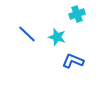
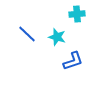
cyan cross: rotated 14 degrees clockwise
blue L-shape: rotated 140 degrees clockwise
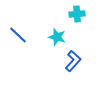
blue line: moved 9 px left, 1 px down
blue L-shape: rotated 30 degrees counterclockwise
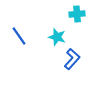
blue line: moved 1 px right, 1 px down; rotated 12 degrees clockwise
blue L-shape: moved 1 px left, 2 px up
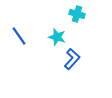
cyan cross: rotated 21 degrees clockwise
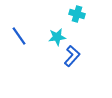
cyan star: rotated 24 degrees counterclockwise
blue L-shape: moved 3 px up
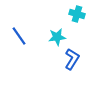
blue L-shape: moved 3 px down; rotated 10 degrees counterclockwise
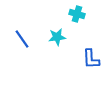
blue line: moved 3 px right, 3 px down
blue L-shape: moved 19 px right; rotated 145 degrees clockwise
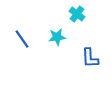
cyan cross: rotated 21 degrees clockwise
blue L-shape: moved 1 px left, 1 px up
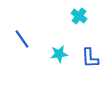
cyan cross: moved 2 px right, 2 px down
cyan star: moved 2 px right, 17 px down
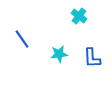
blue L-shape: moved 2 px right
